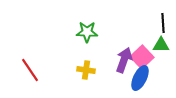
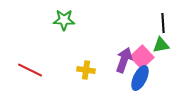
green star: moved 23 px left, 12 px up
green triangle: rotated 12 degrees counterclockwise
red line: rotated 30 degrees counterclockwise
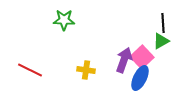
green triangle: moved 4 px up; rotated 18 degrees counterclockwise
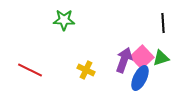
green triangle: moved 17 px down; rotated 12 degrees clockwise
yellow cross: rotated 18 degrees clockwise
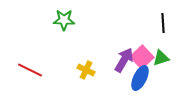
purple arrow: rotated 10 degrees clockwise
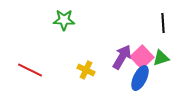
purple arrow: moved 2 px left, 3 px up
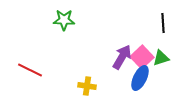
yellow cross: moved 1 px right, 16 px down; rotated 18 degrees counterclockwise
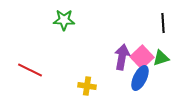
purple arrow: rotated 20 degrees counterclockwise
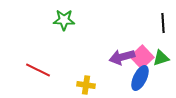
purple arrow: rotated 115 degrees counterclockwise
red line: moved 8 px right
yellow cross: moved 1 px left, 1 px up
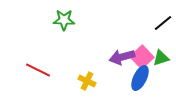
black line: rotated 54 degrees clockwise
yellow cross: moved 1 px right, 4 px up; rotated 18 degrees clockwise
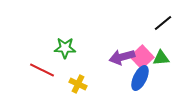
green star: moved 1 px right, 28 px down
green triangle: rotated 12 degrees clockwise
red line: moved 4 px right
yellow cross: moved 9 px left, 3 px down
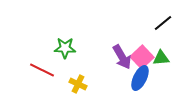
purple arrow: rotated 105 degrees counterclockwise
